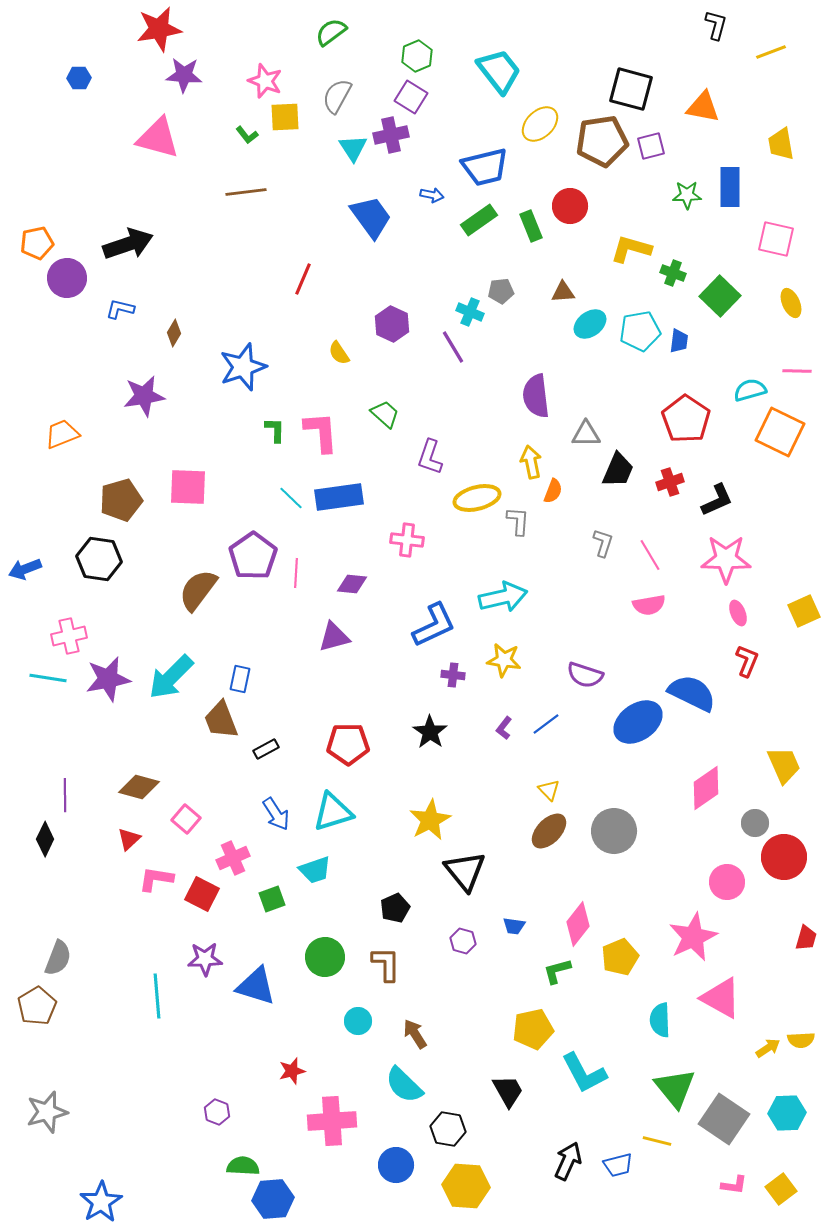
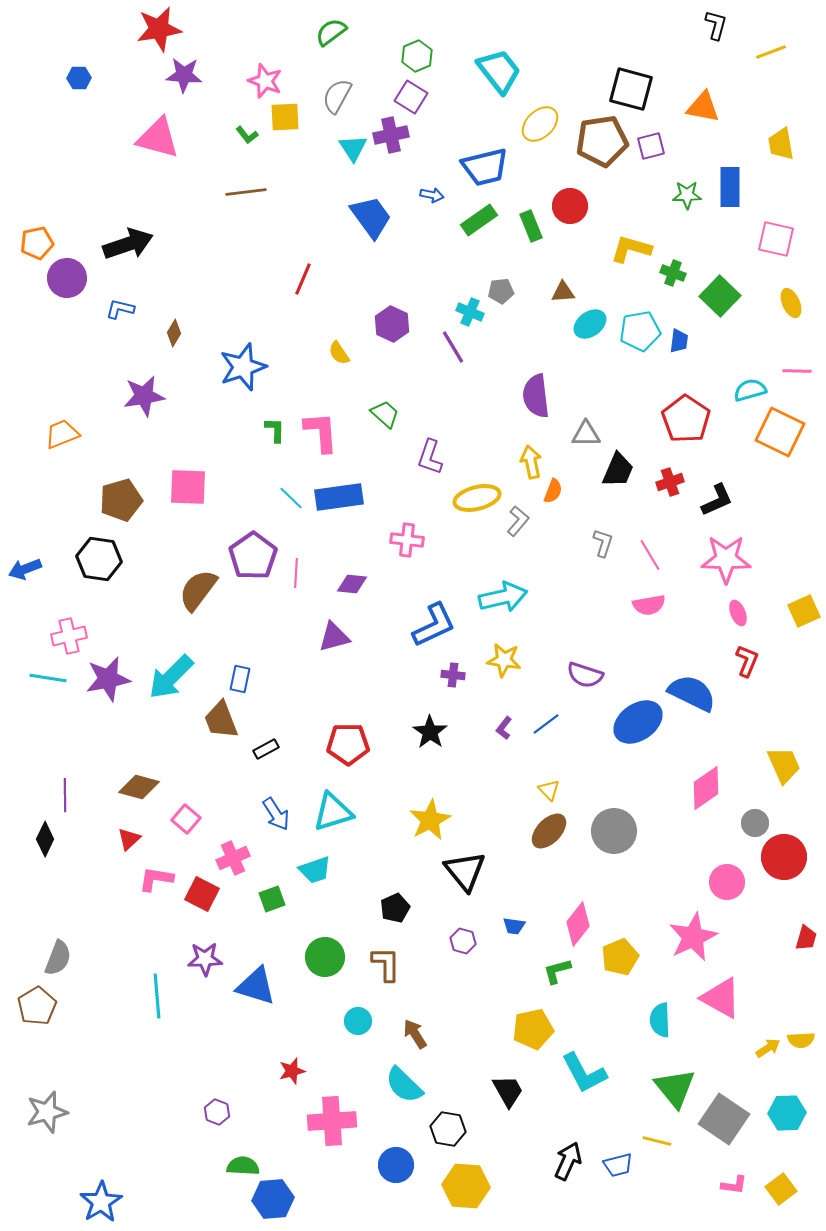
gray L-shape at (518, 521): rotated 36 degrees clockwise
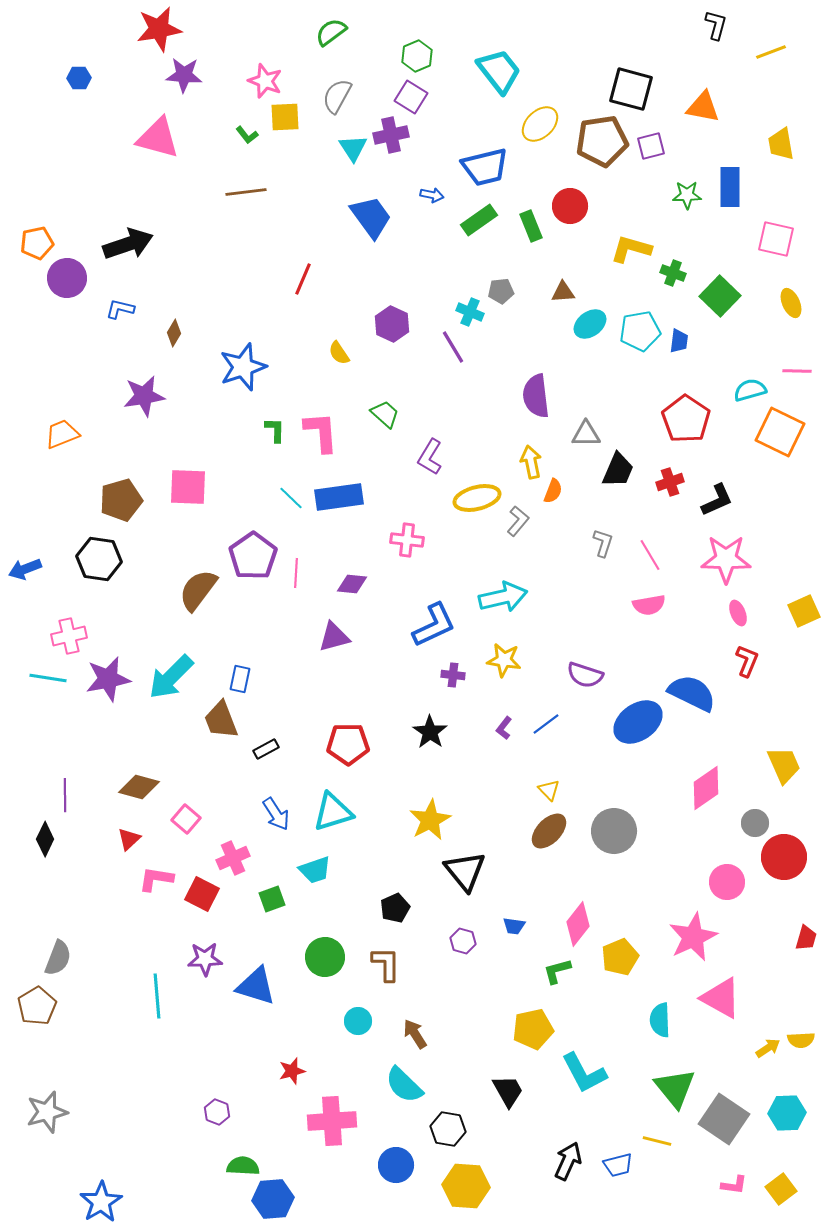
purple L-shape at (430, 457): rotated 12 degrees clockwise
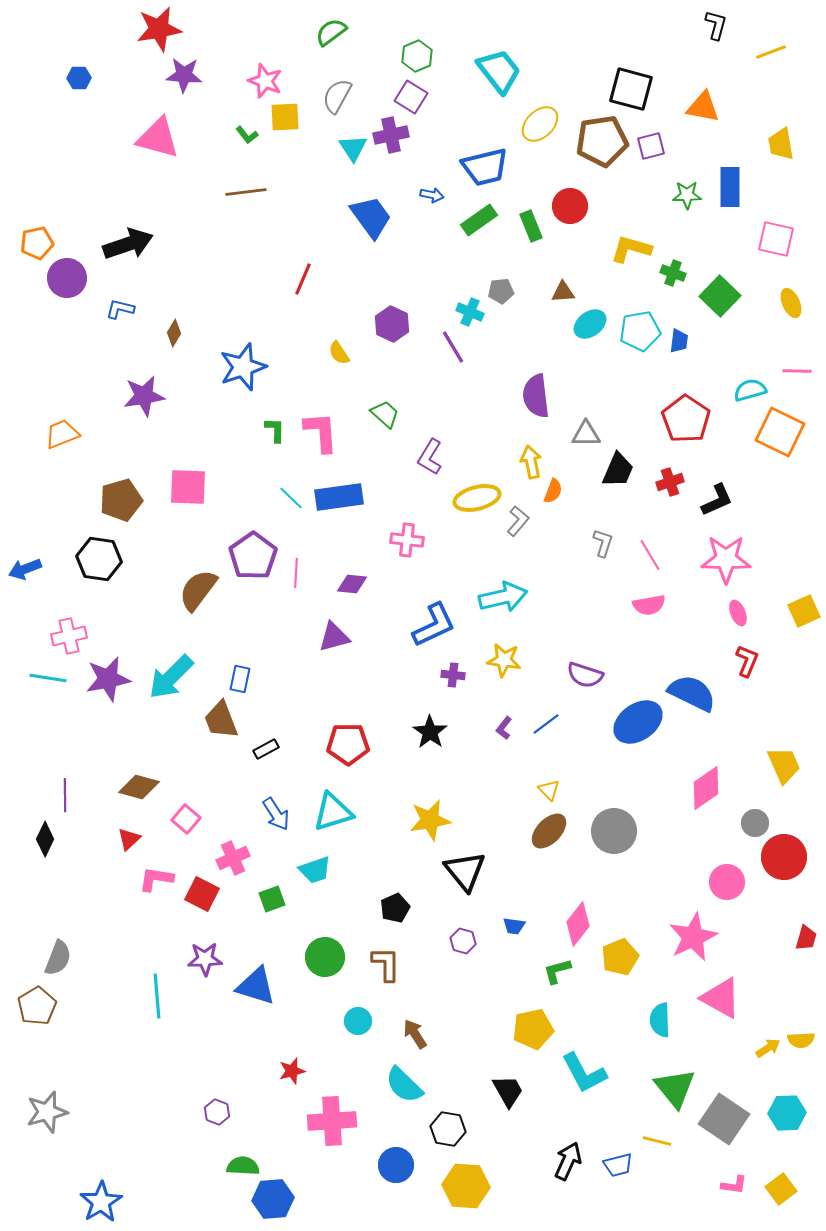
yellow star at (430, 820): rotated 18 degrees clockwise
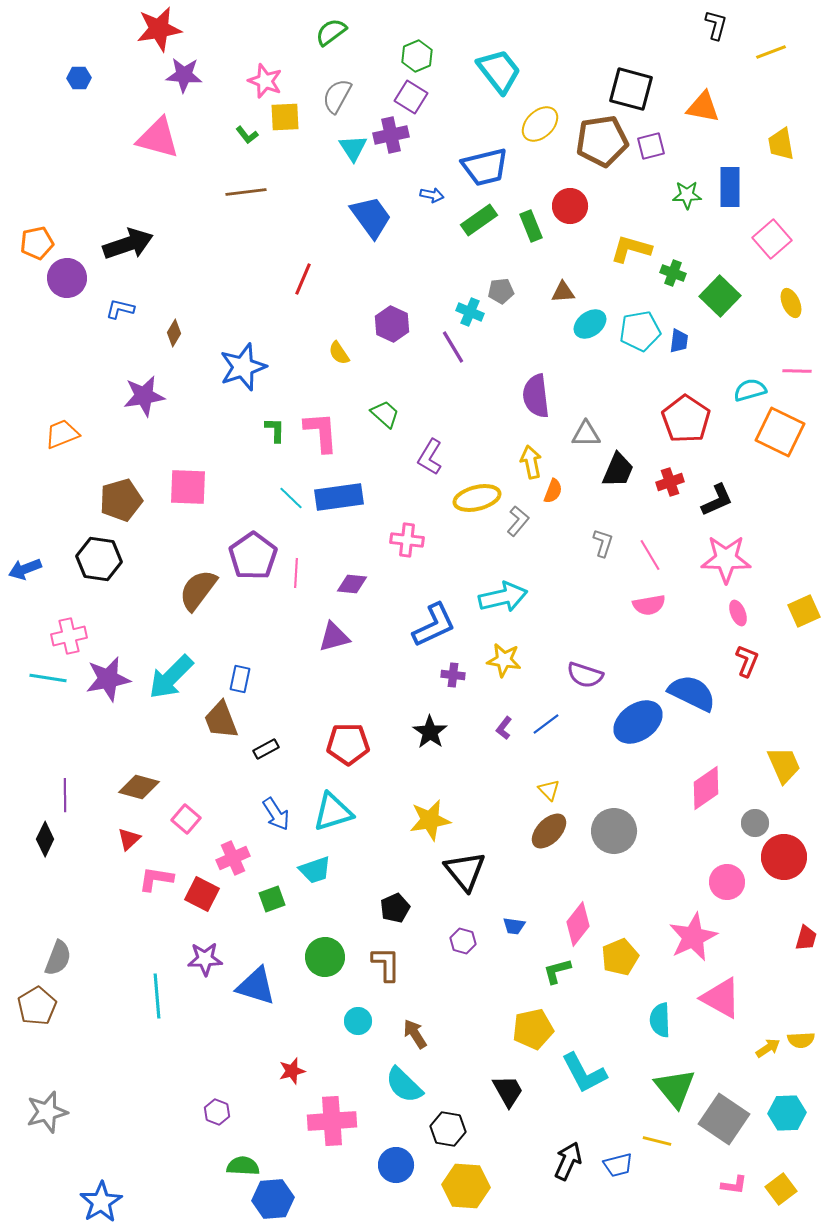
pink square at (776, 239): moved 4 px left; rotated 36 degrees clockwise
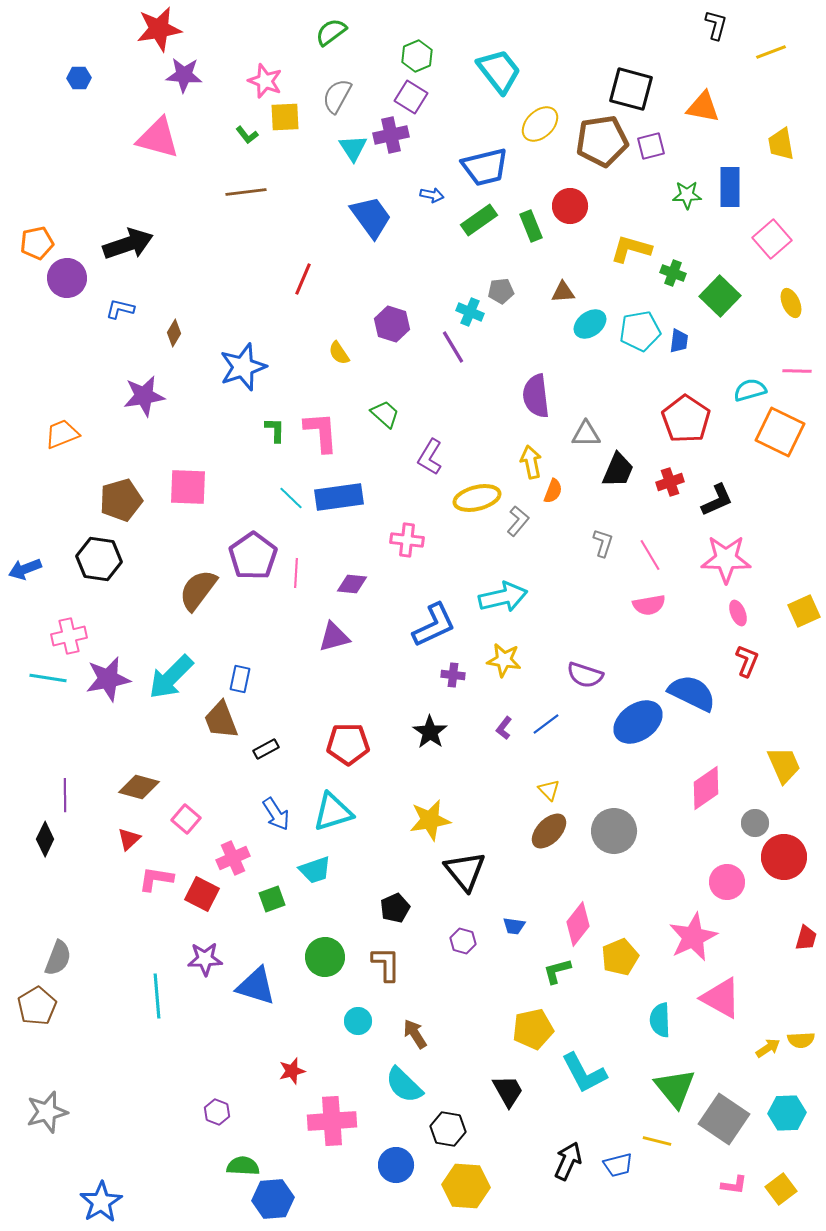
purple hexagon at (392, 324): rotated 8 degrees counterclockwise
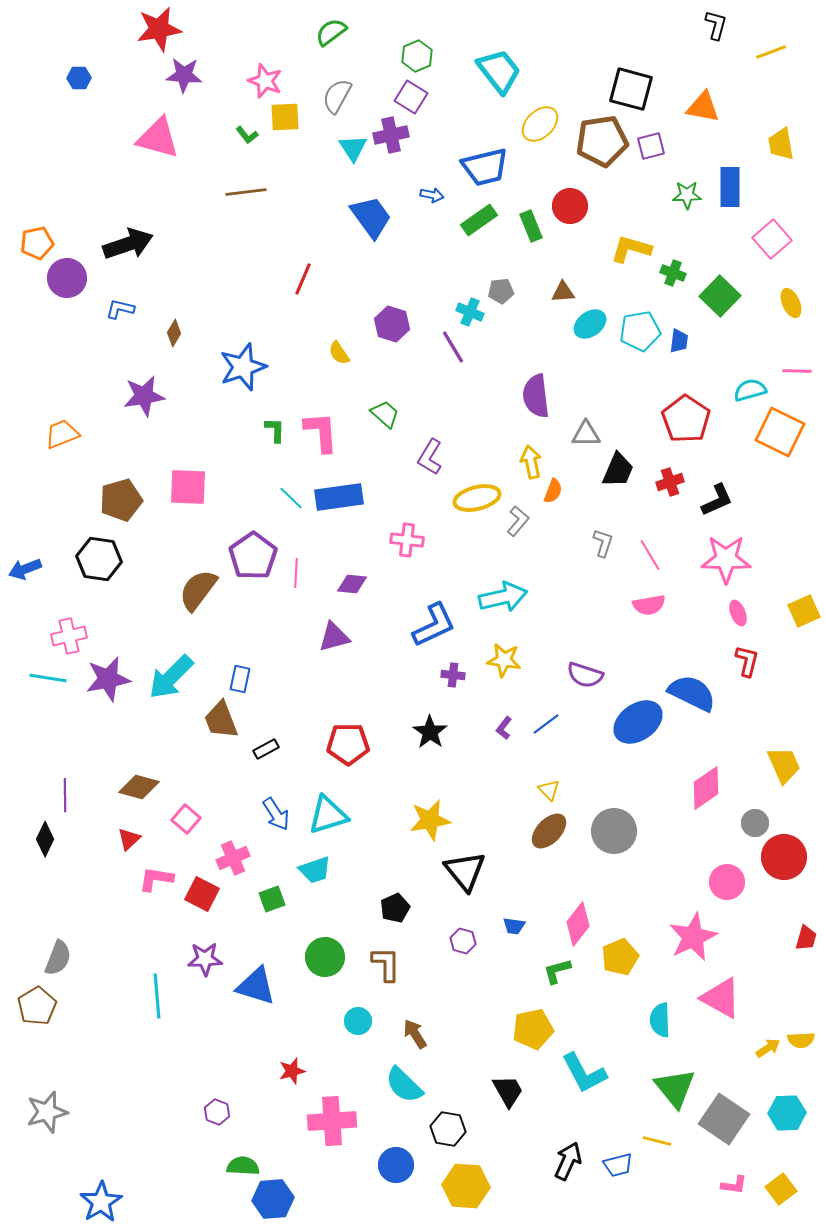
red L-shape at (747, 661): rotated 8 degrees counterclockwise
cyan triangle at (333, 812): moved 5 px left, 3 px down
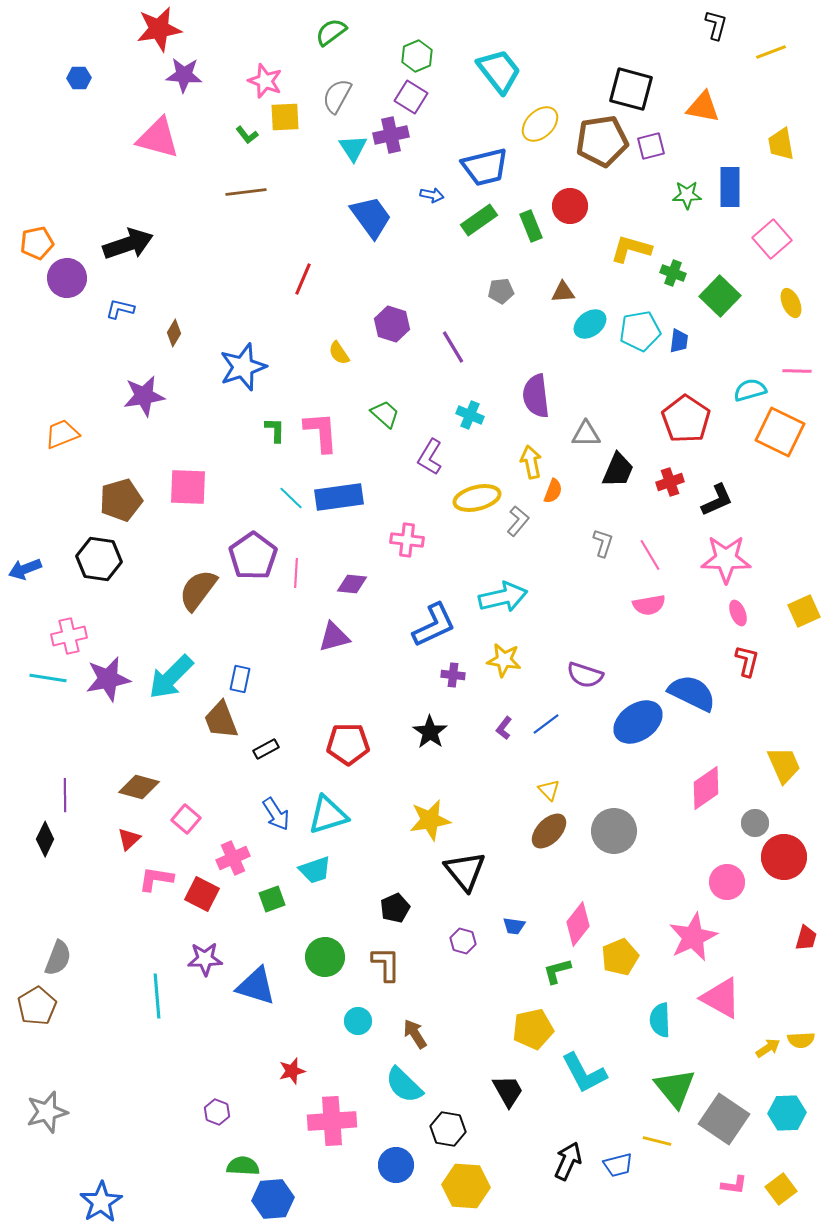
cyan cross at (470, 312): moved 103 px down
